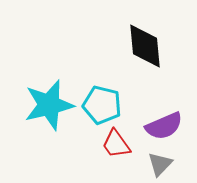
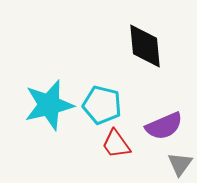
gray triangle: moved 20 px right; rotated 8 degrees counterclockwise
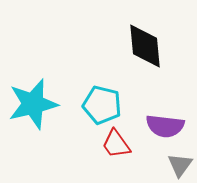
cyan star: moved 16 px left, 1 px up
purple semicircle: moved 1 px right; rotated 30 degrees clockwise
gray triangle: moved 1 px down
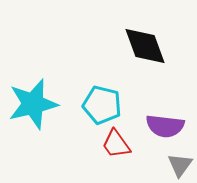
black diamond: rotated 15 degrees counterclockwise
